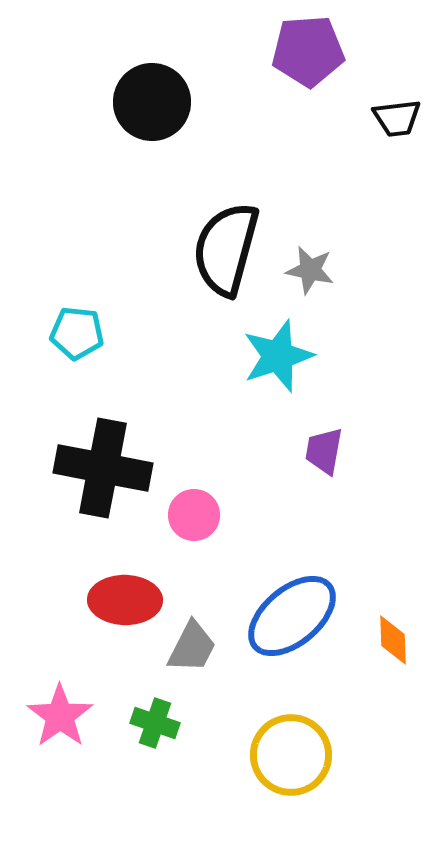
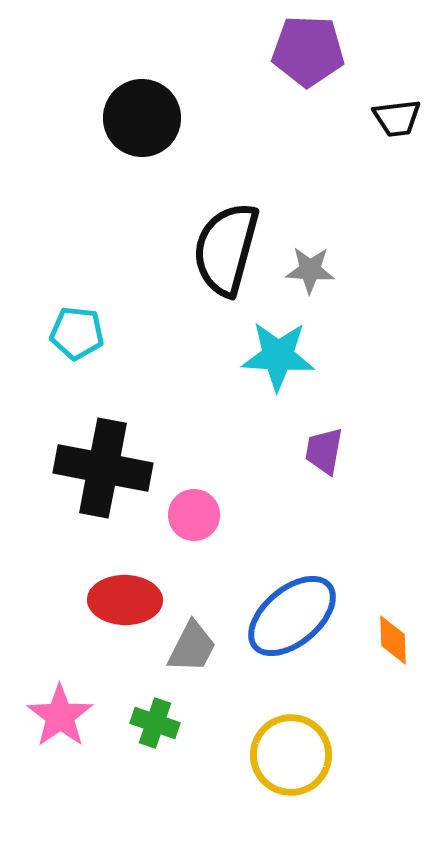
purple pentagon: rotated 6 degrees clockwise
black circle: moved 10 px left, 16 px down
gray star: rotated 9 degrees counterclockwise
cyan star: rotated 22 degrees clockwise
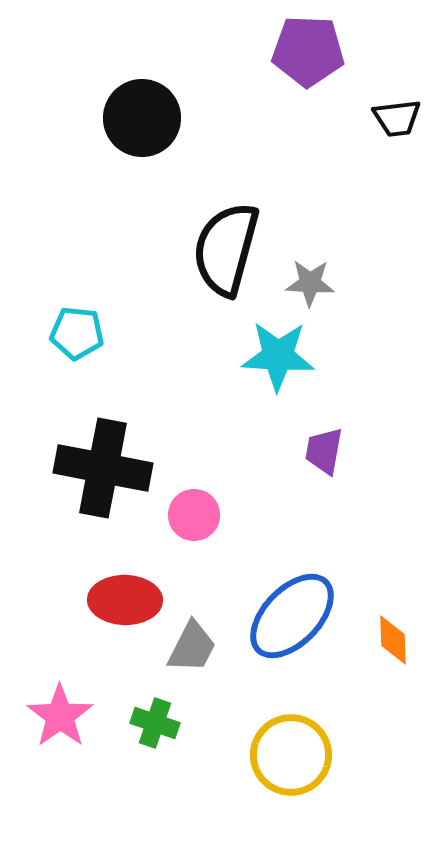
gray star: moved 13 px down
blue ellipse: rotated 6 degrees counterclockwise
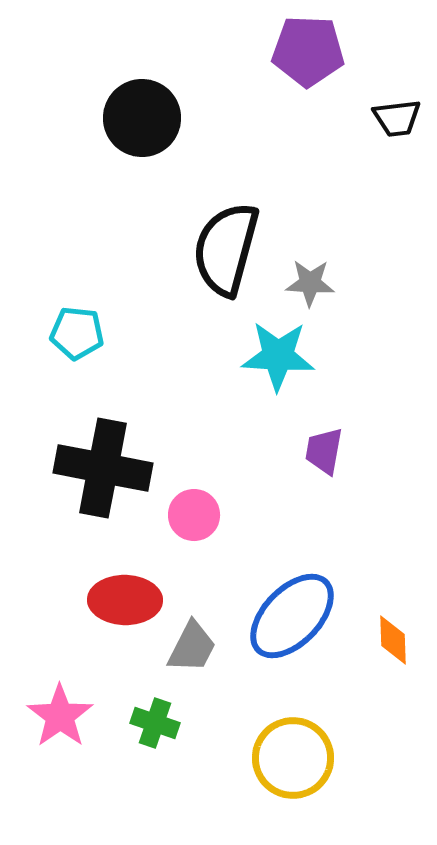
yellow circle: moved 2 px right, 3 px down
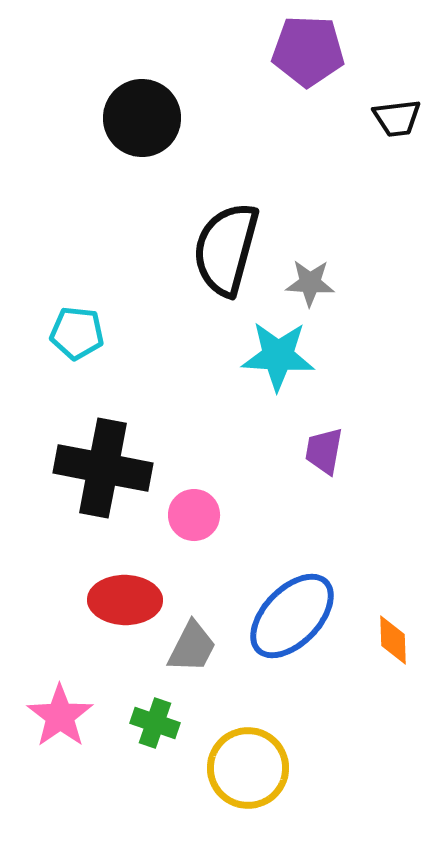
yellow circle: moved 45 px left, 10 px down
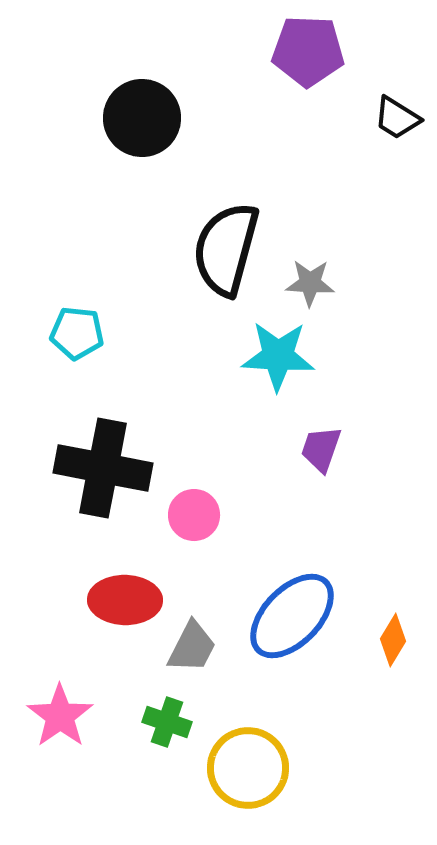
black trapezoid: rotated 39 degrees clockwise
purple trapezoid: moved 3 px left, 2 px up; rotated 9 degrees clockwise
orange diamond: rotated 33 degrees clockwise
green cross: moved 12 px right, 1 px up
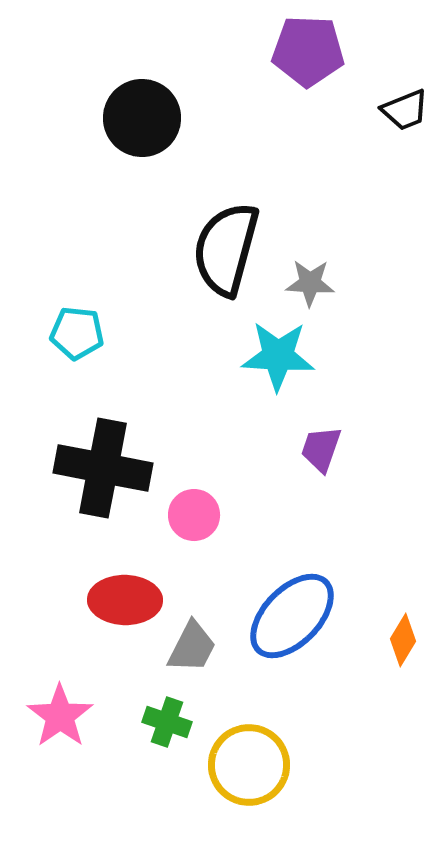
black trapezoid: moved 8 px right, 8 px up; rotated 54 degrees counterclockwise
orange diamond: moved 10 px right
yellow circle: moved 1 px right, 3 px up
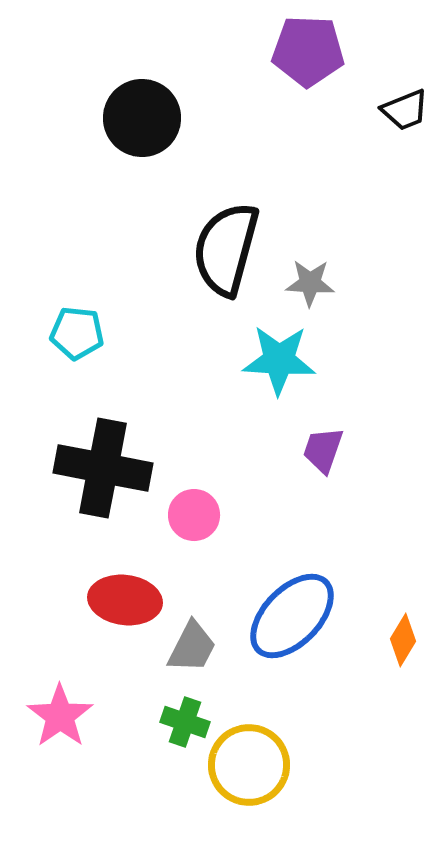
cyan star: moved 1 px right, 4 px down
purple trapezoid: moved 2 px right, 1 px down
red ellipse: rotated 6 degrees clockwise
green cross: moved 18 px right
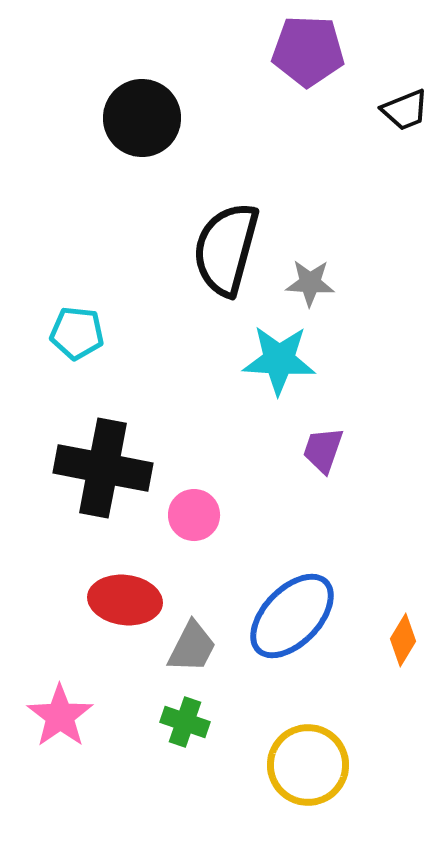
yellow circle: moved 59 px right
